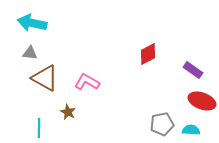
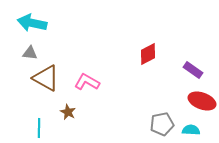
brown triangle: moved 1 px right
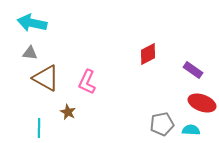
pink L-shape: rotated 95 degrees counterclockwise
red ellipse: moved 2 px down
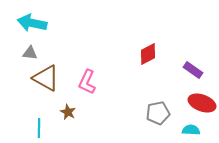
gray pentagon: moved 4 px left, 11 px up
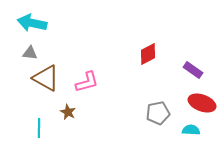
pink L-shape: rotated 130 degrees counterclockwise
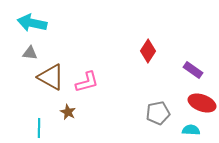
red diamond: moved 3 px up; rotated 30 degrees counterclockwise
brown triangle: moved 5 px right, 1 px up
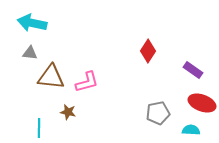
brown triangle: rotated 24 degrees counterclockwise
brown star: rotated 14 degrees counterclockwise
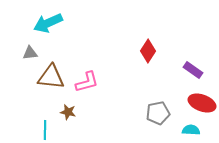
cyan arrow: moved 16 px right; rotated 36 degrees counterclockwise
gray triangle: rotated 14 degrees counterclockwise
cyan line: moved 6 px right, 2 px down
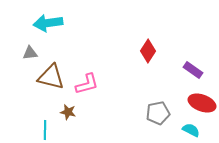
cyan arrow: rotated 16 degrees clockwise
brown triangle: rotated 8 degrees clockwise
pink L-shape: moved 2 px down
cyan semicircle: rotated 24 degrees clockwise
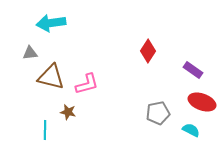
cyan arrow: moved 3 px right
red ellipse: moved 1 px up
